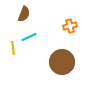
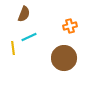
brown circle: moved 2 px right, 4 px up
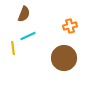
cyan line: moved 1 px left, 1 px up
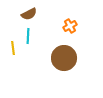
brown semicircle: moved 5 px right; rotated 42 degrees clockwise
orange cross: rotated 16 degrees counterclockwise
cyan line: rotated 63 degrees counterclockwise
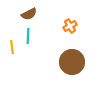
yellow line: moved 1 px left, 1 px up
brown circle: moved 8 px right, 4 px down
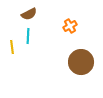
brown circle: moved 9 px right
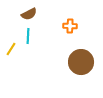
orange cross: rotated 32 degrees clockwise
yellow line: moved 1 px left, 2 px down; rotated 40 degrees clockwise
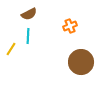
orange cross: rotated 24 degrees counterclockwise
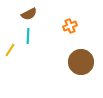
yellow line: moved 1 px left, 1 px down
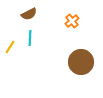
orange cross: moved 2 px right, 5 px up; rotated 16 degrees counterclockwise
cyan line: moved 2 px right, 2 px down
yellow line: moved 3 px up
